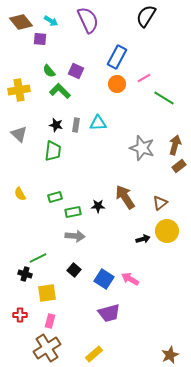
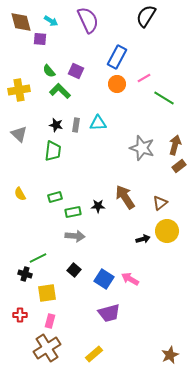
brown diamond at (21, 22): rotated 25 degrees clockwise
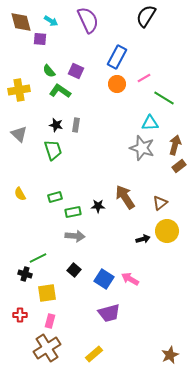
green L-shape at (60, 91): rotated 10 degrees counterclockwise
cyan triangle at (98, 123): moved 52 px right
green trapezoid at (53, 151): moved 1 px up; rotated 25 degrees counterclockwise
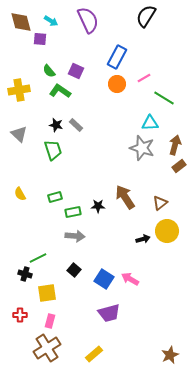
gray rectangle at (76, 125): rotated 56 degrees counterclockwise
